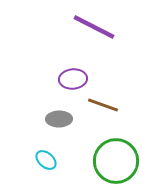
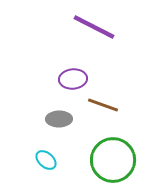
green circle: moved 3 px left, 1 px up
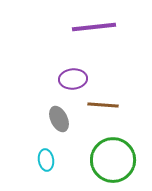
purple line: rotated 33 degrees counterclockwise
brown line: rotated 16 degrees counterclockwise
gray ellipse: rotated 65 degrees clockwise
cyan ellipse: rotated 40 degrees clockwise
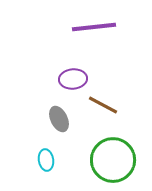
brown line: rotated 24 degrees clockwise
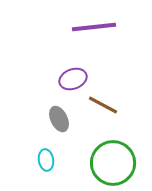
purple ellipse: rotated 16 degrees counterclockwise
green circle: moved 3 px down
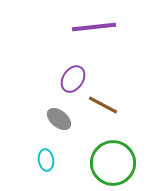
purple ellipse: rotated 36 degrees counterclockwise
gray ellipse: rotated 25 degrees counterclockwise
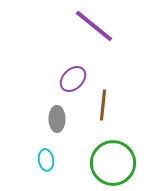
purple line: moved 1 px up; rotated 45 degrees clockwise
purple ellipse: rotated 12 degrees clockwise
brown line: rotated 68 degrees clockwise
gray ellipse: moved 2 px left; rotated 50 degrees clockwise
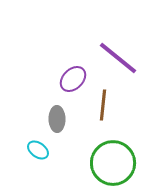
purple line: moved 24 px right, 32 px down
cyan ellipse: moved 8 px left, 10 px up; rotated 45 degrees counterclockwise
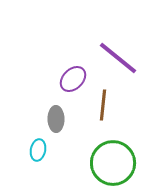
gray ellipse: moved 1 px left
cyan ellipse: rotated 65 degrees clockwise
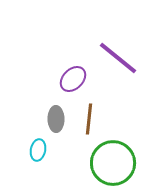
brown line: moved 14 px left, 14 px down
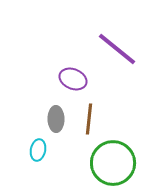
purple line: moved 1 px left, 9 px up
purple ellipse: rotated 68 degrees clockwise
